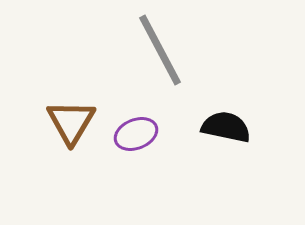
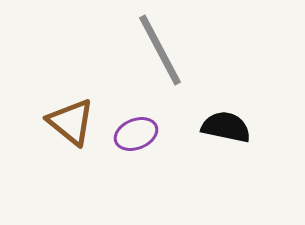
brown triangle: rotated 22 degrees counterclockwise
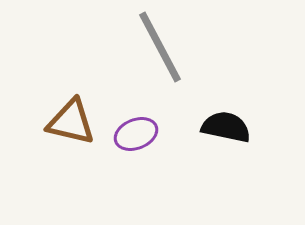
gray line: moved 3 px up
brown triangle: rotated 26 degrees counterclockwise
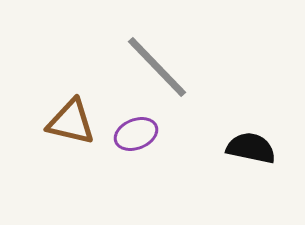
gray line: moved 3 px left, 20 px down; rotated 16 degrees counterclockwise
black semicircle: moved 25 px right, 21 px down
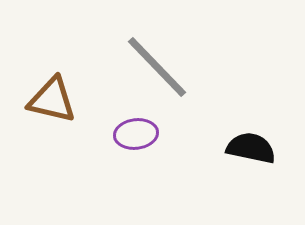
brown triangle: moved 19 px left, 22 px up
purple ellipse: rotated 15 degrees clockwise
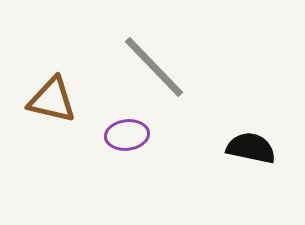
gray line: moved 3 px left
purple ellipse: moved 9 px left, 1 px down
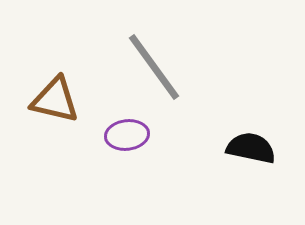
gray line: rotated 8 degrees clockwise
brown triangle: moved 3 px right
